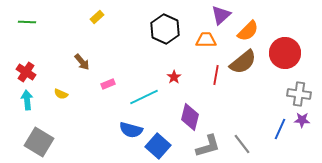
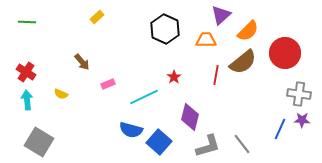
blue square: moved 1 px right, 4 px up
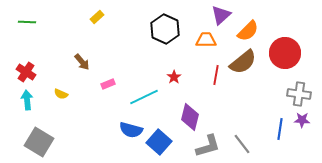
blue line: rotated 15 degrees counterclockwise
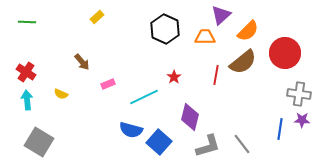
orange trapezoid: moved 1 px left, 3 px up
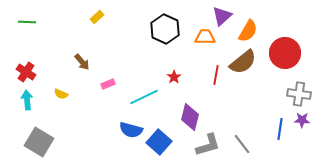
purple triangle: moved 1 px right, 1 px down
orange semicircle: rotated 15 degrees counterclockwise
gray L-shape: moved 1 px up
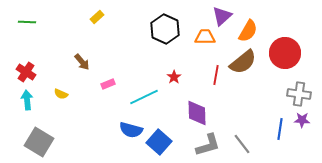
purple diamond: moved 7 px right, 4 px up; rotated 16 degrees counterclockwise
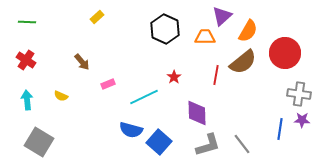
red cross: moved 12 px up
yellow semicircle: moved 2 px down
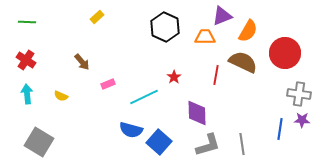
purple triangle: rotated 20 degrees clockwise
black hexagon: moved 2 px up
brown semicircle: rotated 116 degrees counterclockwise
cyan arrow: moved 6 px up
gray line: rotated 30 degrees clockwise
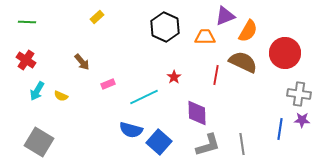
purple triangle: moved 3 px right
cyan arrow: moved 10 px right, 3 px up; rotated 144 degrees counterclockwise
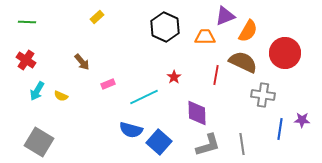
gray cross: moved 36 px left, 1 px down
